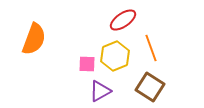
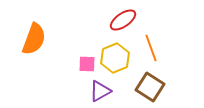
yellow hexagon: moved 2 px down
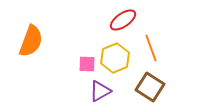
orange semicircle: moved 3 px left, 2 px down
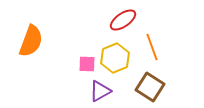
orange line: moved 1 px right, 1 px up
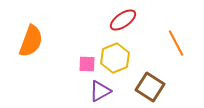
orange line: moved 24 px right, 4 px up; rotated 8 degrees counterclockwise
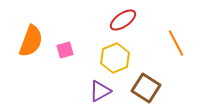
pink square: moved 22 px left, 14 px up; rotated 18 degrees counterclockwise
brown square: moved 4 px left, 1 px down
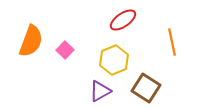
orange line: moved 4 px left, 1 px up; rotated 16 degrees clockwise
pink square: rotated 30 degrees counterclockwise
yellow hexagon: moved 1 px left, 2 px down
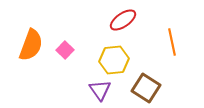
orange semicircle: moved 4 px down
yellow hexagon: rotated 16 degrees clockwise
purple triangle: moved 1 px up; rotated 35 degrees counterclockwise
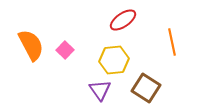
orange semicircle: rotated 48 degrees counterclockwise
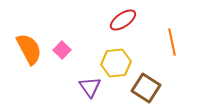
orange semicircle: moved 2 px left, 4 px down
pink square: moved 3 px left
yellow hexagon: moved 2 px right, 3 px down
purple triangle: moved 10 px left, 3 px up
